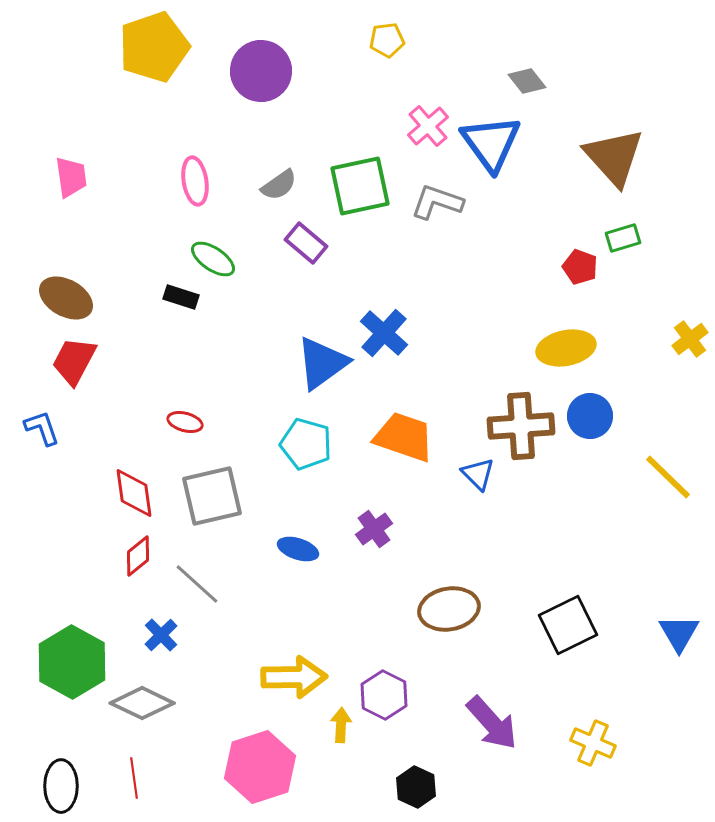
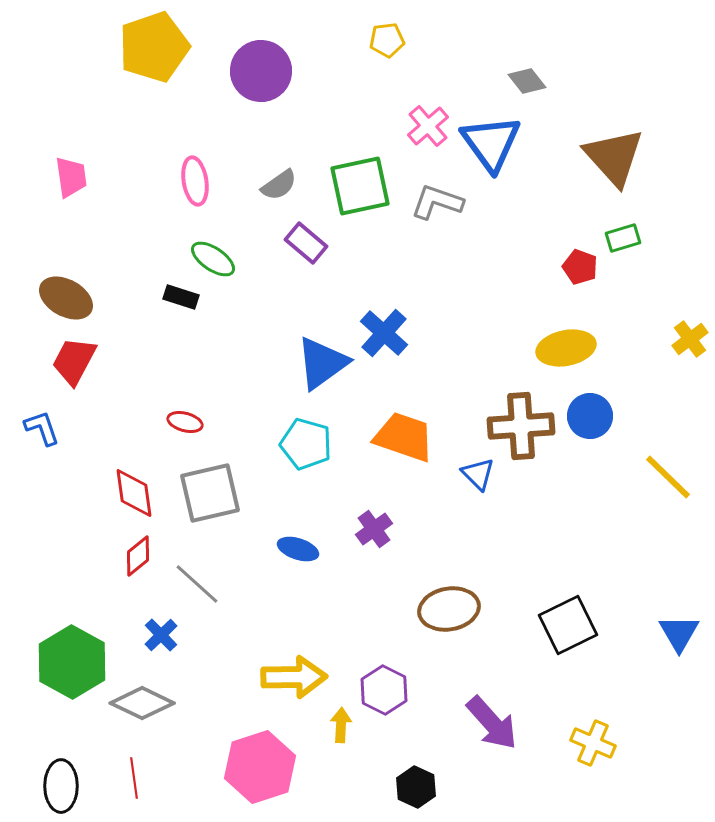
gray square at (212, 496): moved 2 px left, 3 px up
purple hexagon at (384, 695): moved 5 px up
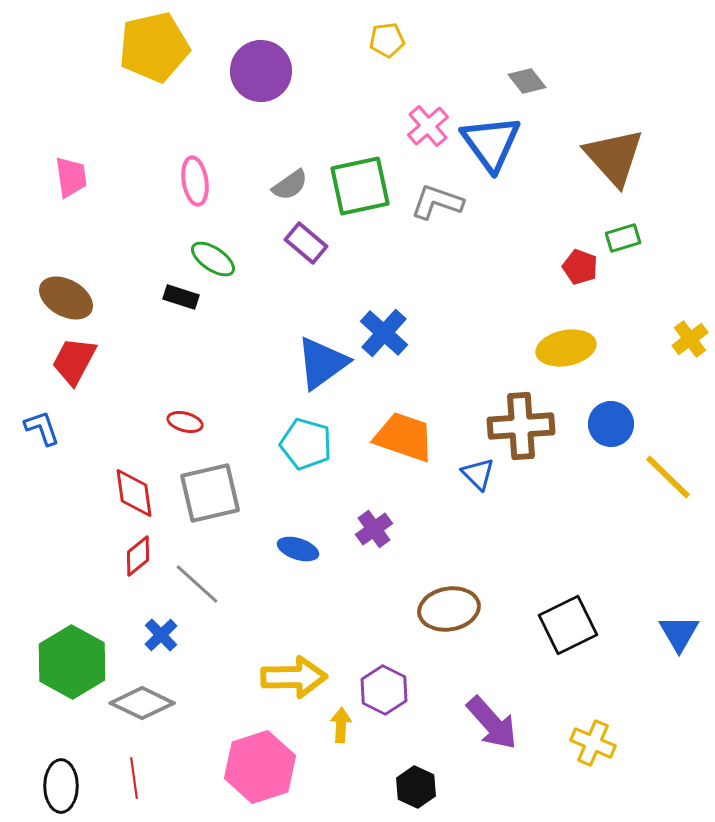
yellow pentagon at (154, 47): rotated 6 degrees clockwise
gray semicircle at (279, 185): moved 11 px right
blue circle at (590, 416): moved 21 px right, 8 px down
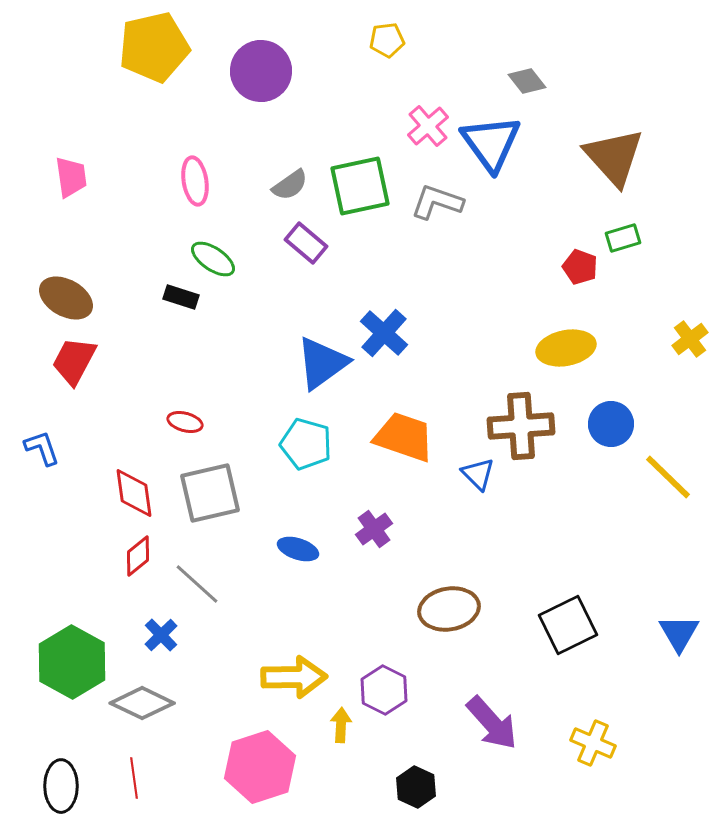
blue L-shape at (42, 428): moved 20 px down
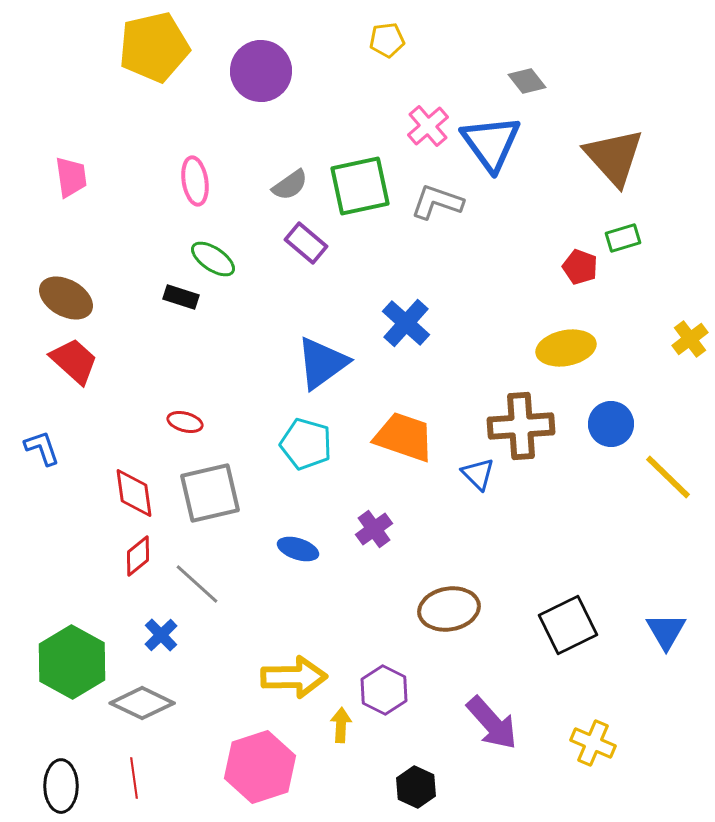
blue cross at (384, 333): moved 22 px right, 10 px up
red trapezoid at (74, 361): rotated 104 degrees clockwise
blue triangle at (679, 633): moved 13 px left, 2 px up
